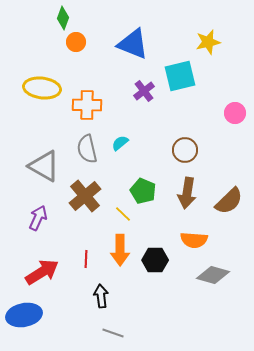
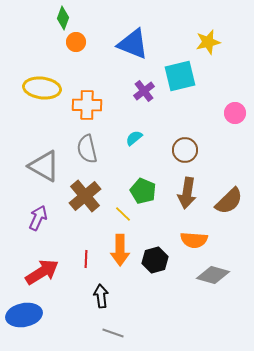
cyan semicircle: moved 14 px right, 5 px up
black hexagon: rotated 15 degrees counterclockwise
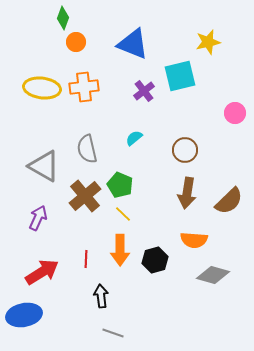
orange cross: moved 3 px left, 18 px up; rotated 8 degrees counterclockwise
green pentagon: moved 23 px left, 6 px up
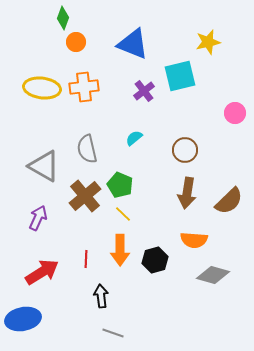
blue ellipse: moved 1 px left, 4 px down
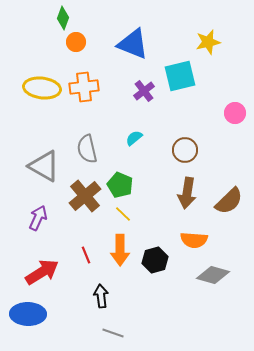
red line: moved 4 px up; rotated 24 degrees counterclockwise
blue ellipse: moved 5 px right, 5 px up; rotated 12 degrees clockwise
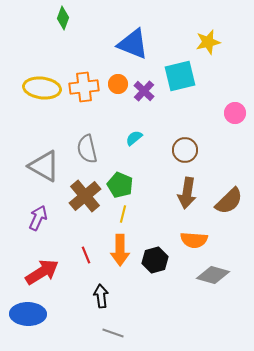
orange circle: moved 42 px right, 42 px down
purple cross: rotated 10 degrees counterclockwise
yellow line: rotated 60 degrees clockwise
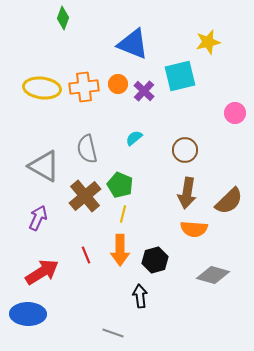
orange semicircle: moved 11 px up
black arrow: moved 39 px right
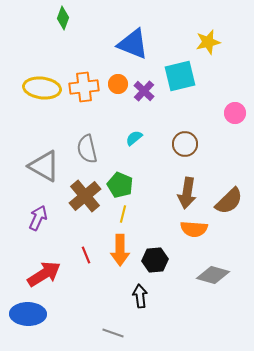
brown circle: moved 6 px up
black hexagon: rotated 10 degrees clockwise
red arrow: moved 2 px right, 2 px down
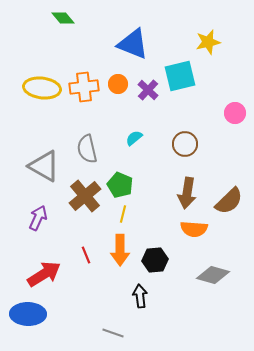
green diamond: rotated 60 degrees counterclockwise
purple cross: moved 4 px right, 1 px up
